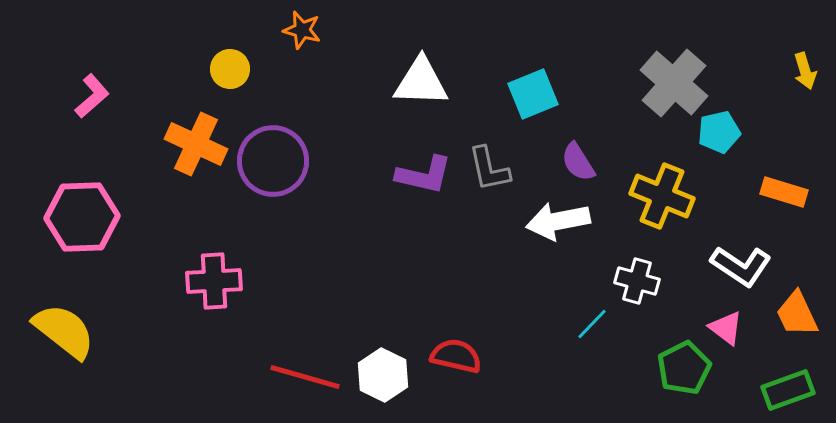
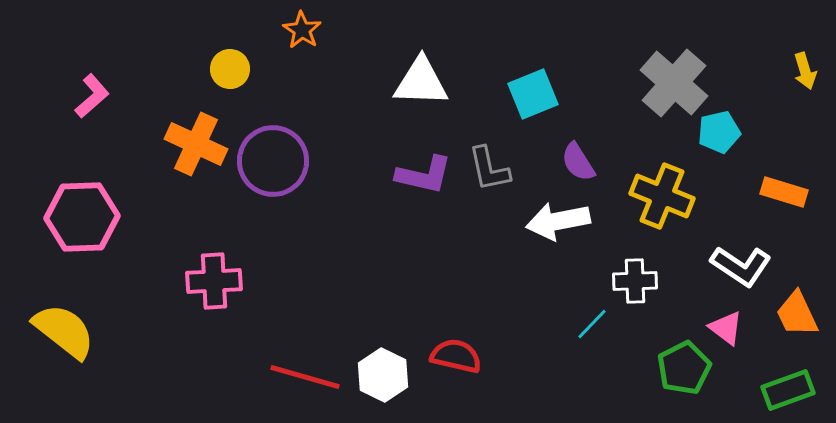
orange star: rotated 18 degrees clockwise
white cross: moved 2 px left; rotated 18 degrees counterclockwise
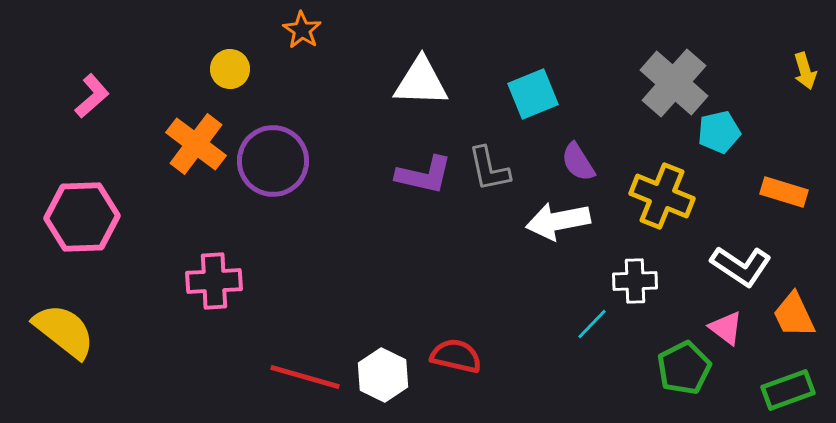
orange cross: rotated 12 degrees clockwise
orange trapezoid: moved 3 px left, 1 px down
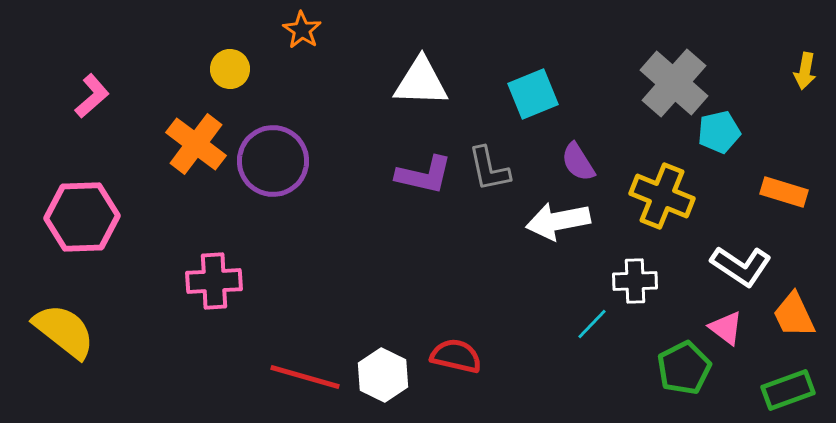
yellow arrow: rotated 27 degrees clockwise
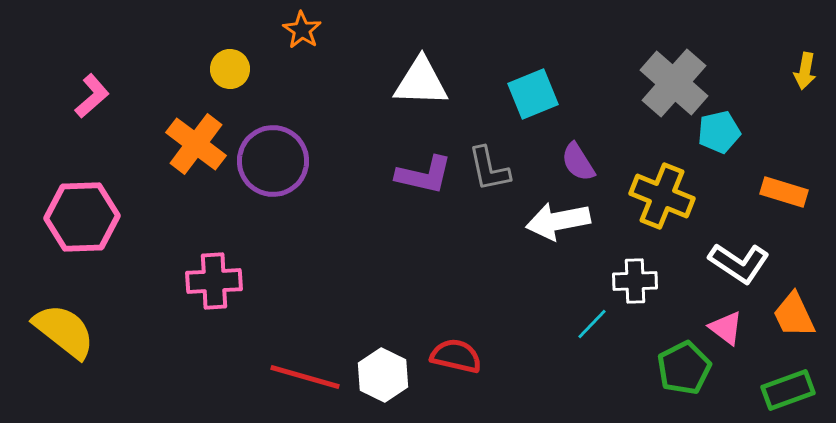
white L-shape: moved 2 px left, 3 px up
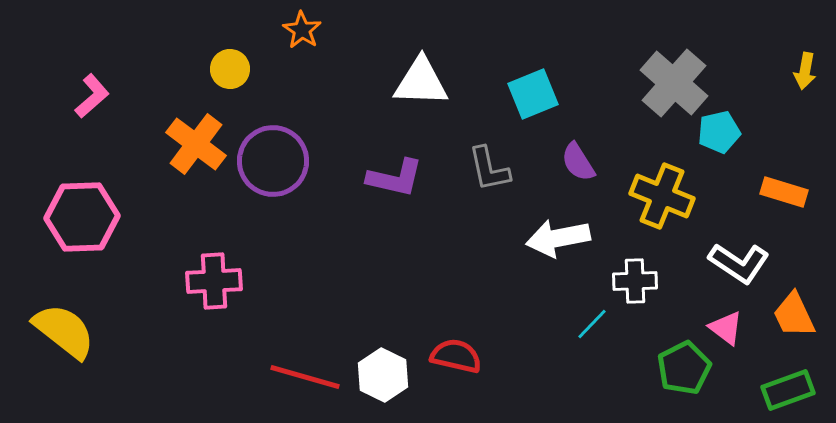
purple L-shape: moved 29 px left, 3 px down
white arrow: moved 17 px down
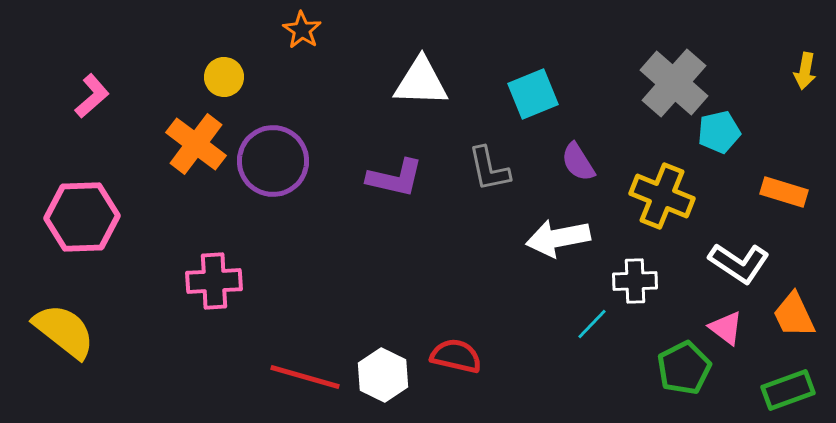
yellow circle: moved 6 px left, 8 px down
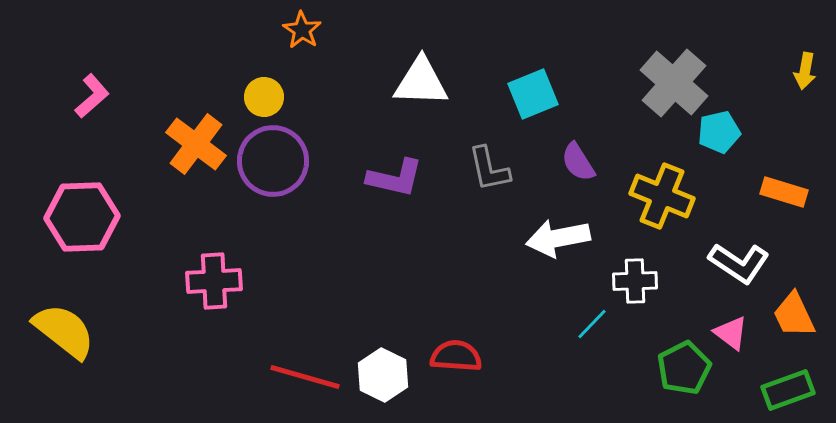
yellow circle: moved 40 px right, 20 px down
pink triangle: moved 5 px right, 5 px down
red semicircle: rotated 9 degrees counterclockwise
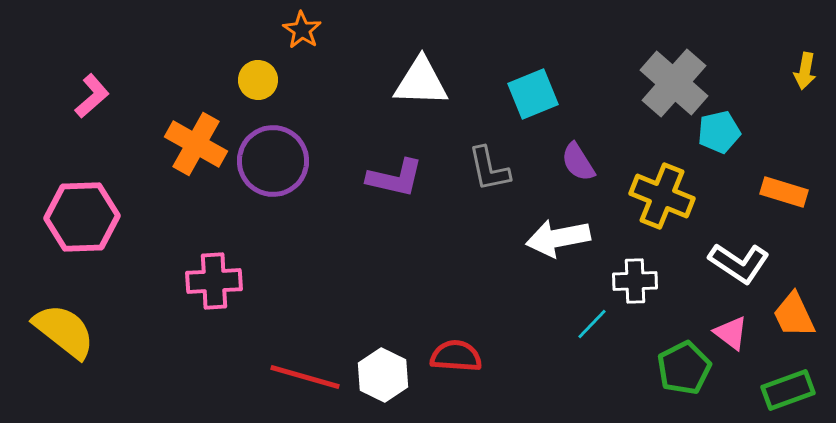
yellow circle: moved 6 px left, 17 px up
orange cross: rotated 8 degrees counterclockwise
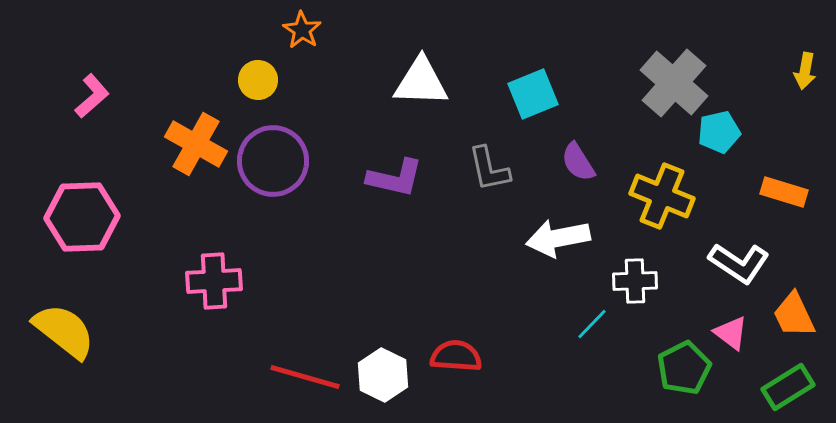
green rectangle: moved 3 px up; rotated 12 degrees counterclockwise
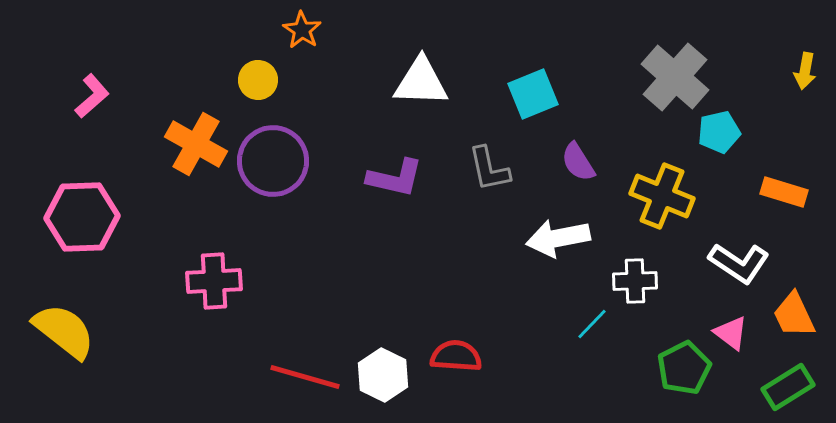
gray cross: moved 1 px right, 6 px up
